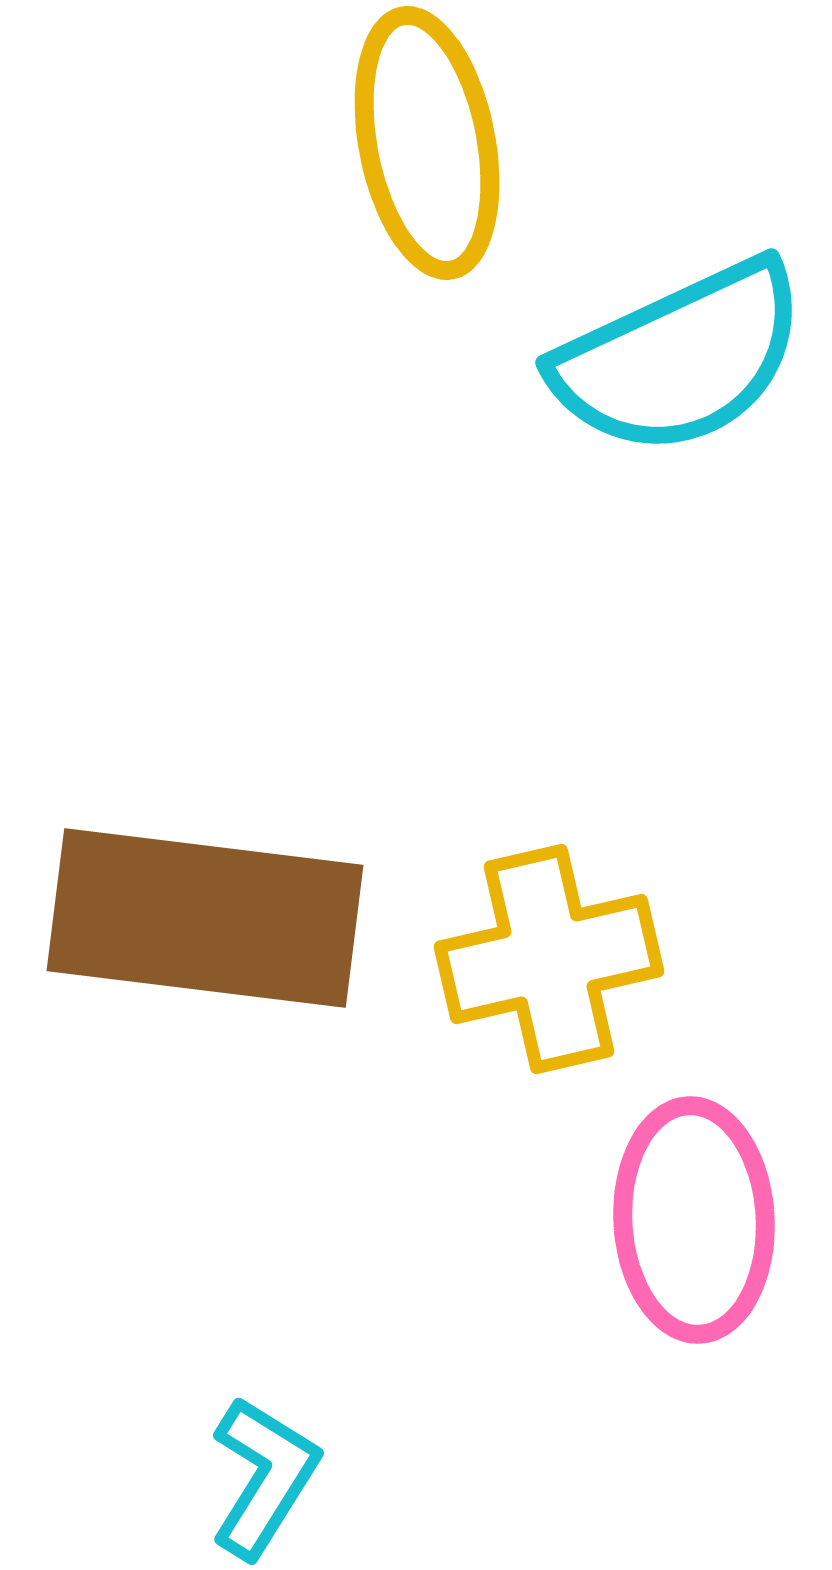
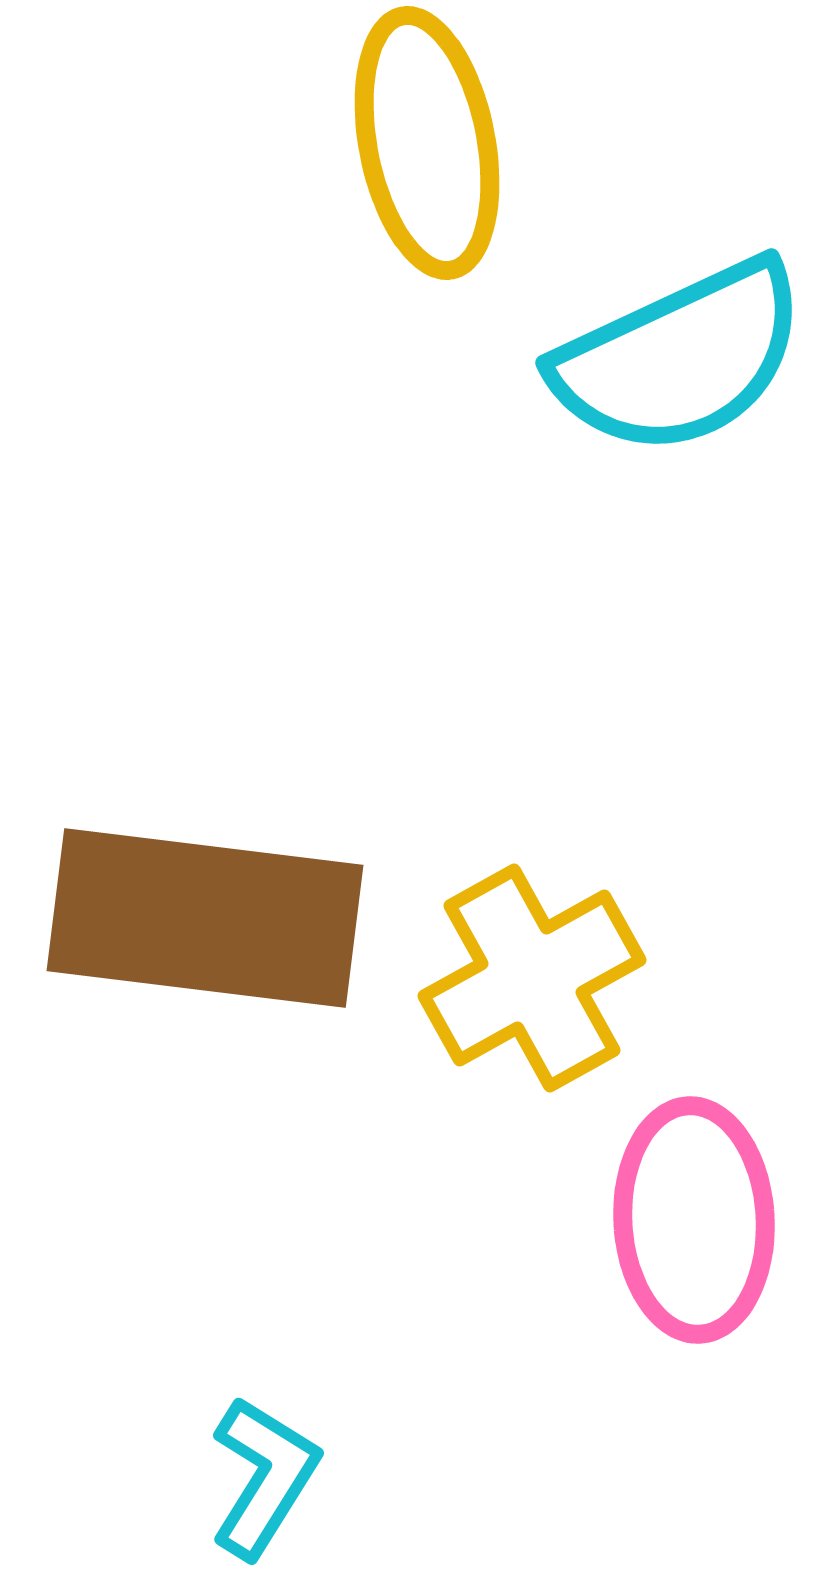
yellow cross: moved 17 px left, 19 px down; rotated 16 degrees counterclockwise
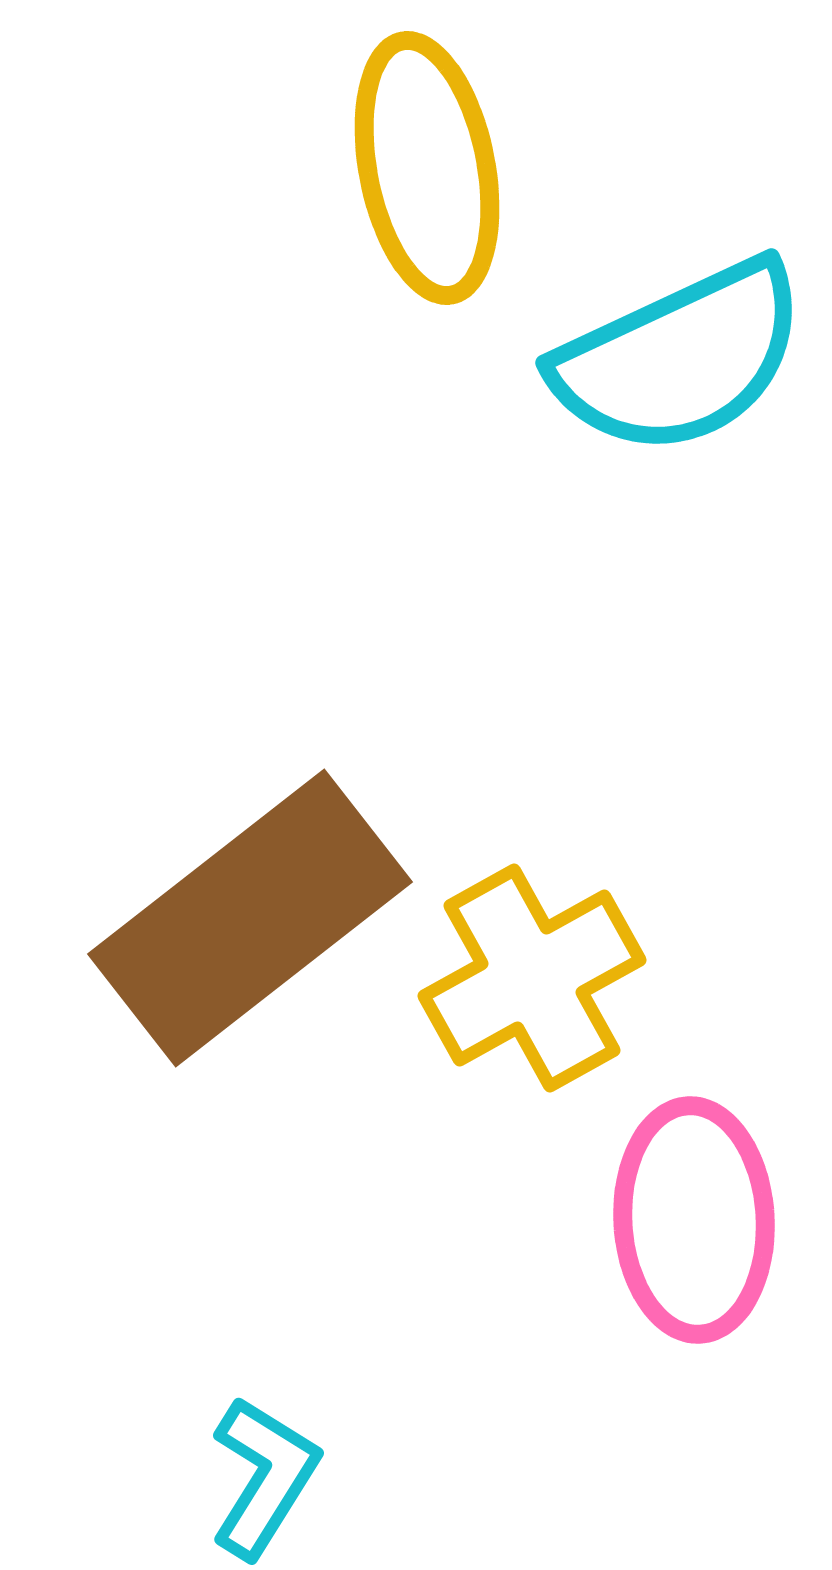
yellow ellipse: moved 25 px down
brown rectangle: moved 45 px right; rotated 45 degrees counterclockwise
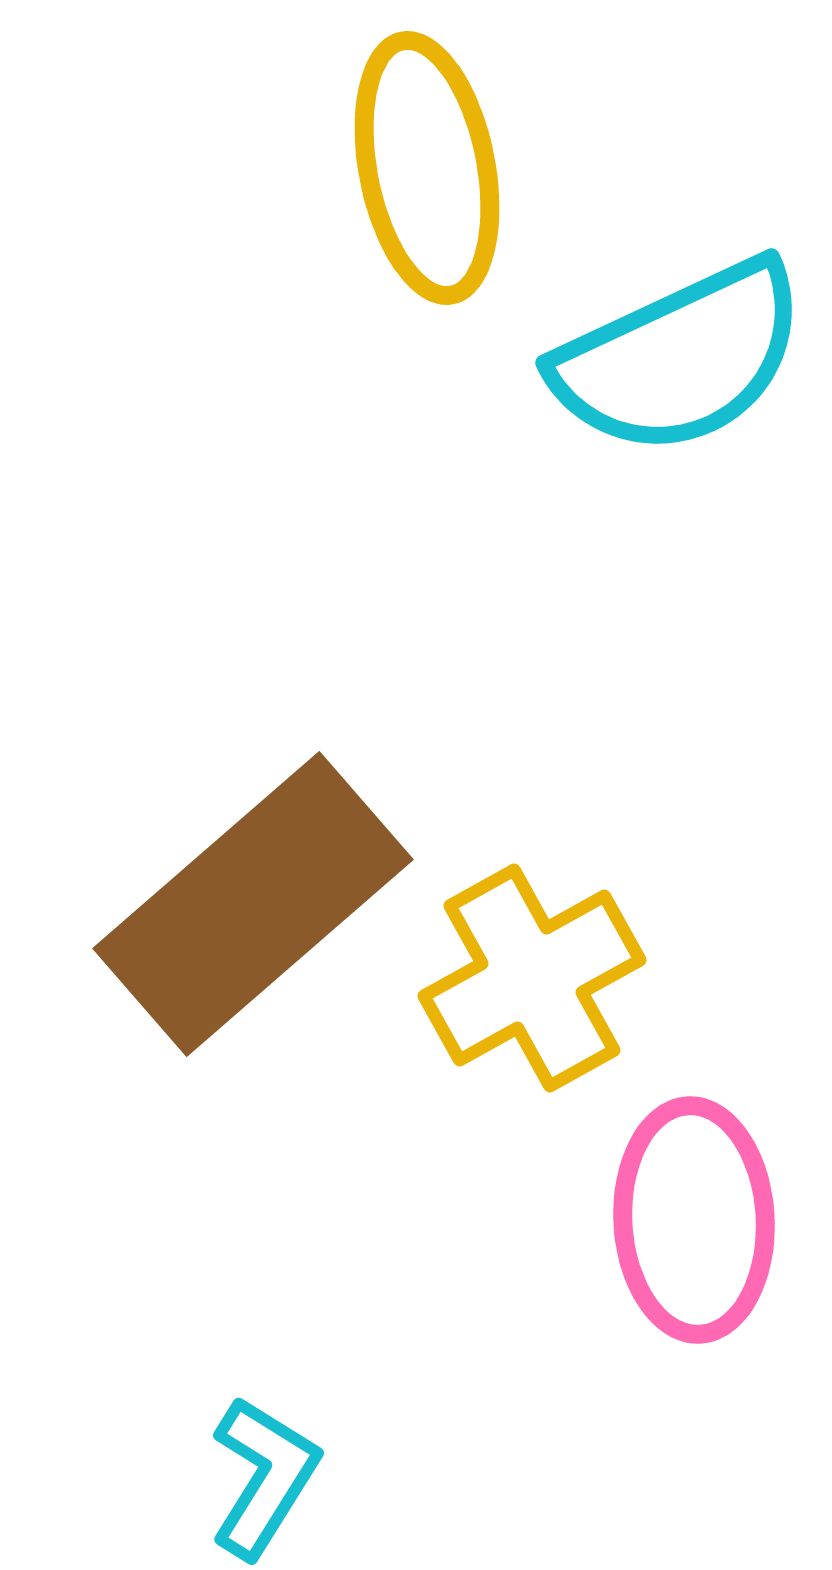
brown rectangle: moved 3 px right, 14 px up; rotated 3 degrees counterclockwise
